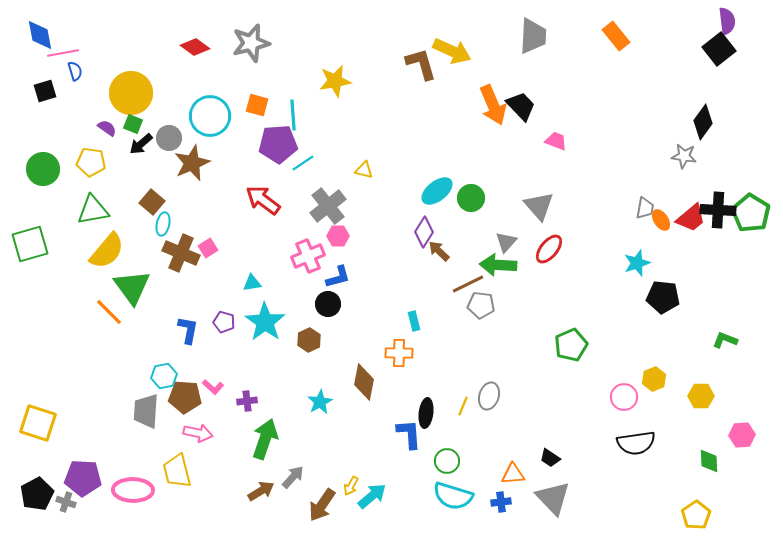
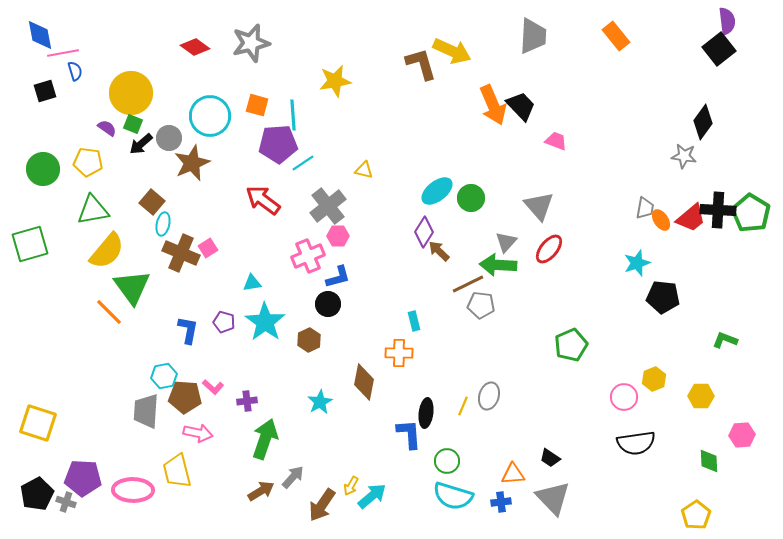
yellow pentagon at (91, 162): moved 3 px left
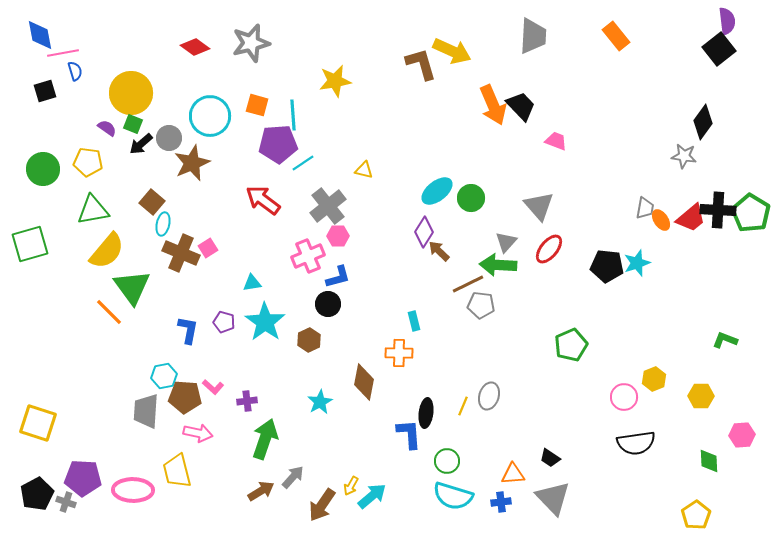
black pentagon at (663, 297): moved 56 px left, 31 px up
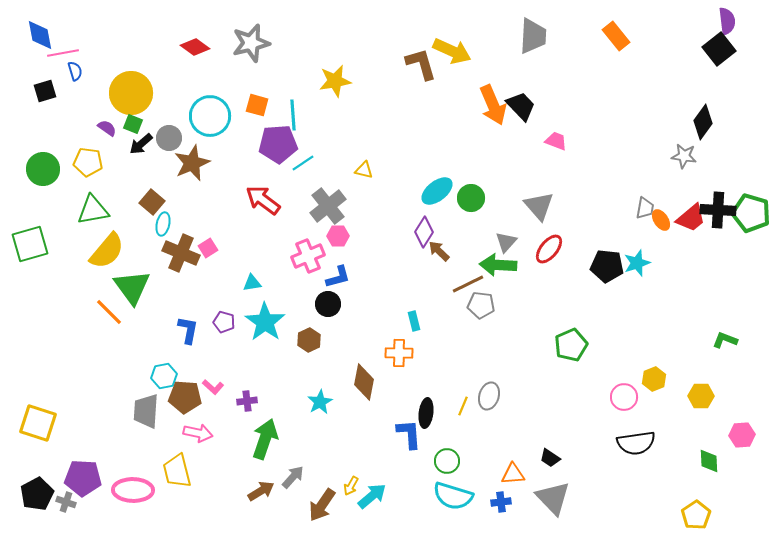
green pentagon at (751, 213): rotated 15 degrees counterclockwise
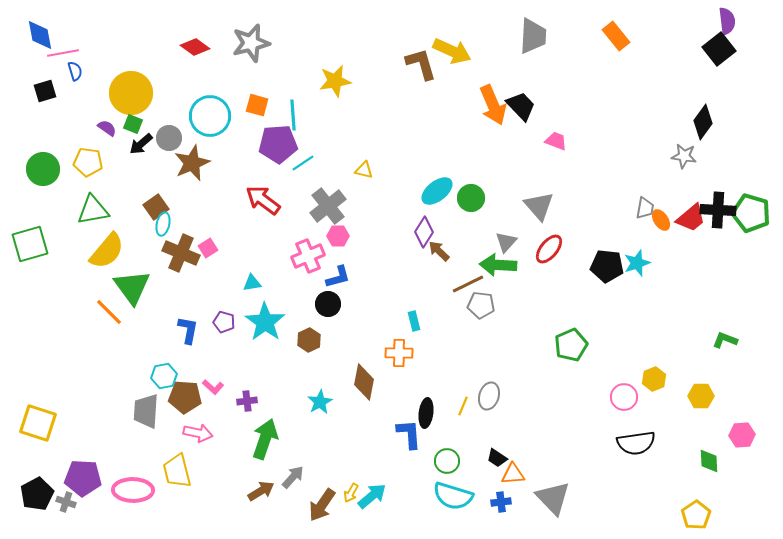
brown square at (152, 202): moved 4 px right, 5 px down; rotated 15 degrees clockwise
black trapezoid at (550, 458): moved 53 px left
yellow arrow at (351, 486): moved 7 px down
